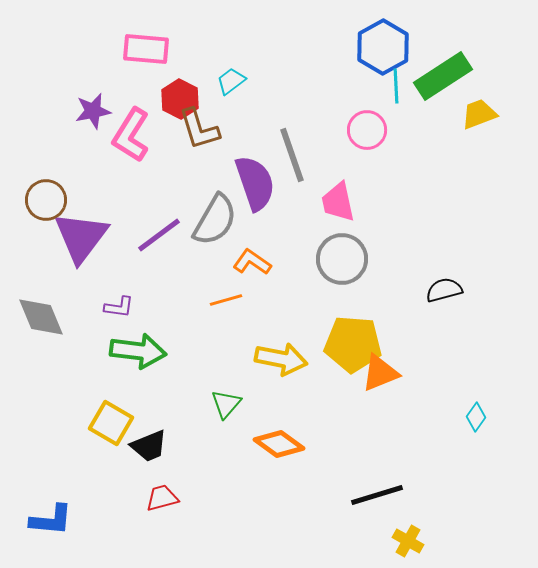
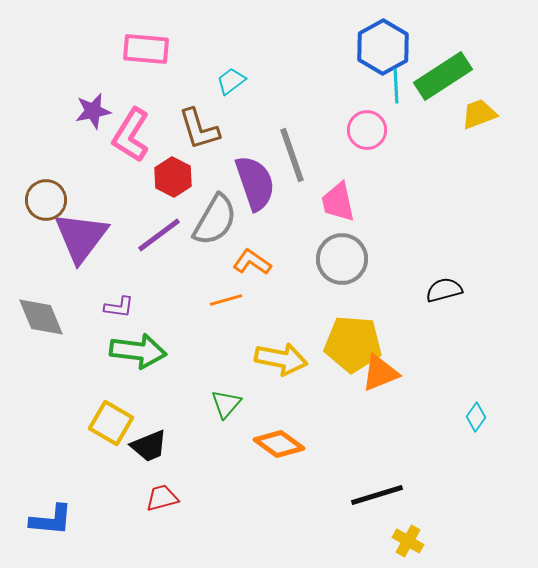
red hexagon: moved 7 px left, 78 px down
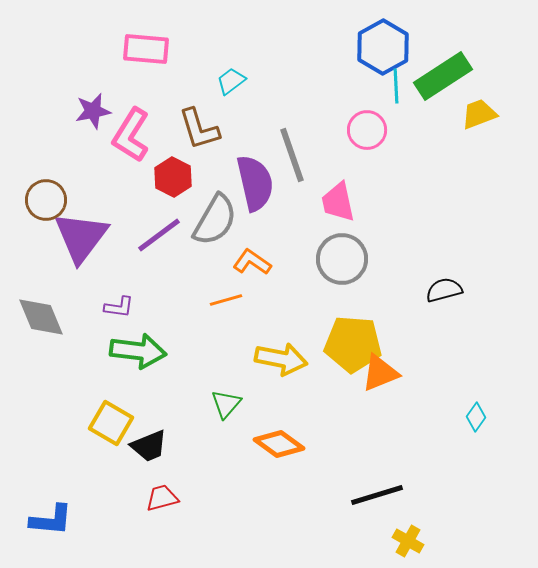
purple semicircle: rotated 6 degrees clockwise
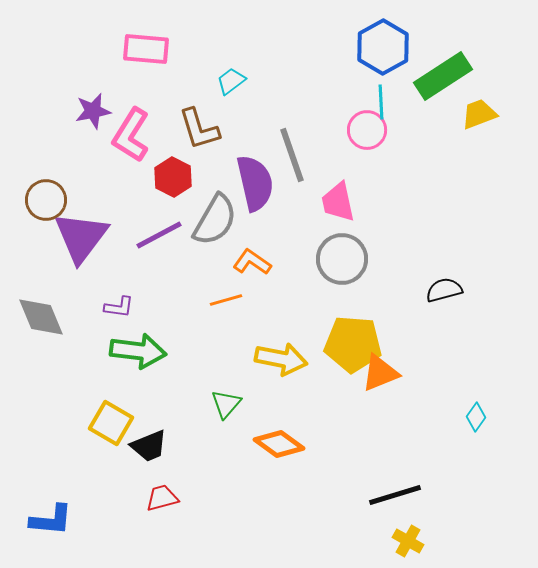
cyan line: moved 15 px left, 16 px down
purple line: rotated 9 degrees clockwise
black line: moved 18 px right
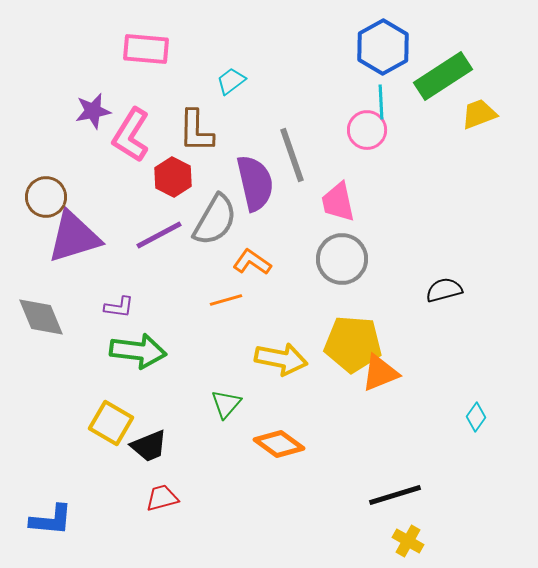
brown L-shape: moved 3 px left, 2 px down; rotated 18 degrees clockwise
brown circle: moved 3 px up
purple triangle: moved 7 px left; rotated 36 degrees clockwise
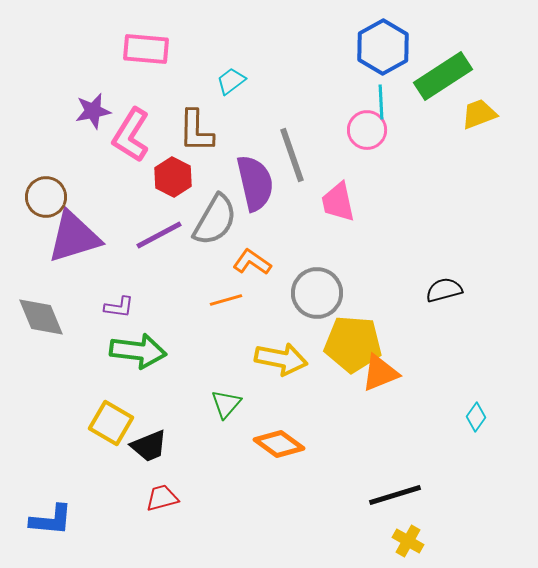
gray circle: moved 25 px left, 34 px down
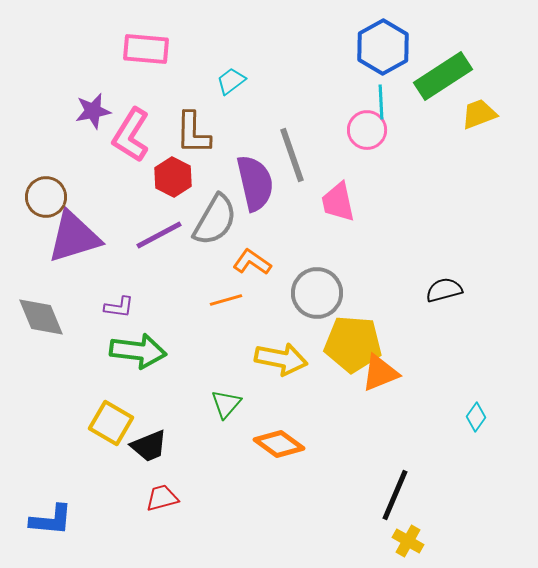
brown L-shape: moved 3 px left, 2 px down
black line: rotated 50 degrees counterclockwise
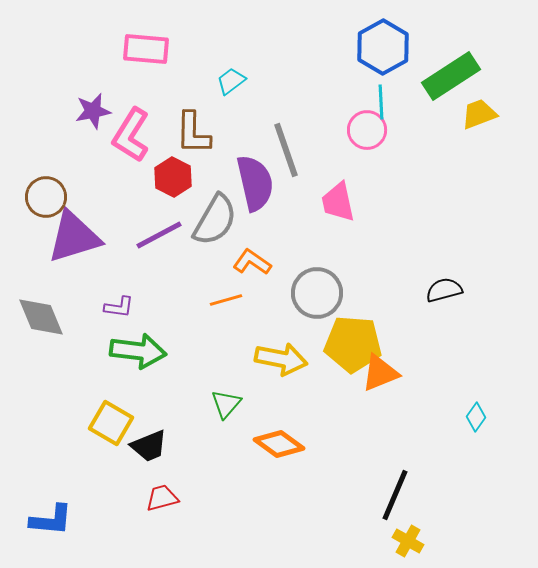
green rectangle: moved 8 px right
gray line: moved 6 px left, 5 px up
